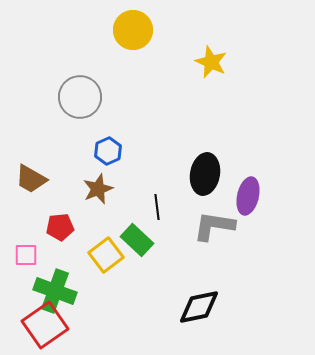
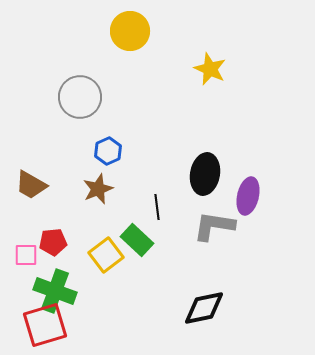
yellow circle: moved 3 px left, 1 px down
yellow star: moved 1 px left, 7 px down
brown trapezoid: moved 6 px down
red pentagon: moved 7 px left, 15 px down
black diamond: moved 5 px right, 1 px down
red square: rotated 18 degrees clockwise
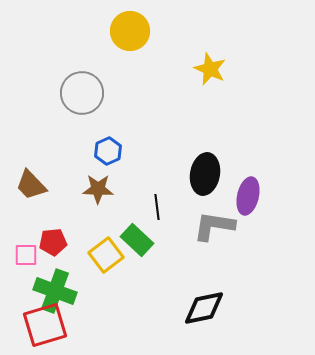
gray circle: moved 2 px right, 4 px up
brown trapezoid: rotated 16 degrees clockwise
brown star: rotated 24 degrees clockwise
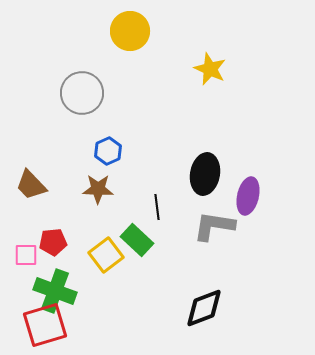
black diamond: rotated 9 degrees counterclockwise
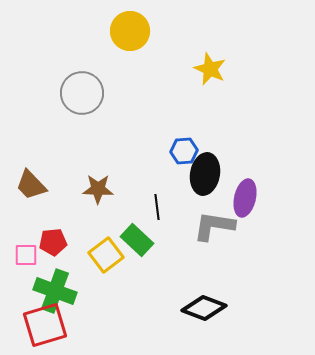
blue hexagon: moved 76 px right; rotated 20 degrees clockwise
purple ellipse: moved 3 px left, 2 px down
black diamond: rotated 42 degrees clockwise
